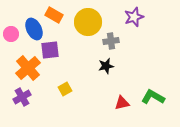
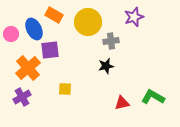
yellow square: rotated 32 degrees clockwise
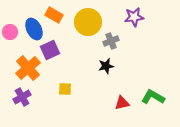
purple star: rotated 12 degrees clockwise
pink circle: moved 1 px left, 2 px up
gray cross: rotated 14 degrees counterclockwise
purple square: rotated 18 degrees counterclockwise
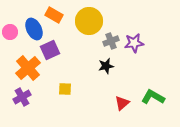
purple star: moved 26 px down
yellow circle: moved 1 px right, 1 px up
red triangle: rotated 28 degrees counterclockwise
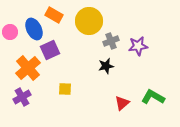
purple star: moved 4 px right, 3 px down
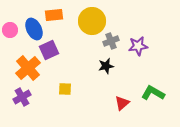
orange rectangle: rotated 36 degrees counterclockwise
yellow circle: moved 3 px right
pink circle: moved 2 px up
purple square: moved 1 px left
green L-shape: moved 4 px up
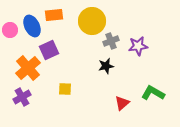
blue ellipse: moved 2 px left, 3 px up
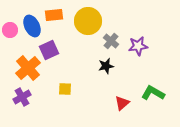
yellow circle: moved 4 px left
gray cross: rotated 28 degrees counterclockwise
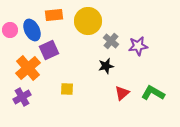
blue ellipse: moved 4 px down
yellow square: moved 2 px right
red triangle: moved 10 px up
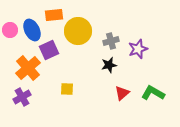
yellow circle: moved 10 px left, 10 px down
gray cross: rotated 35 degrees clockwise
purple star: moved 3 px down; rotated 12 degrees counterclockwise
black star: moved 3 px right, 1 px up
